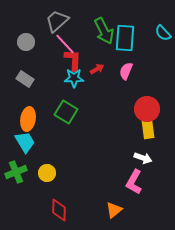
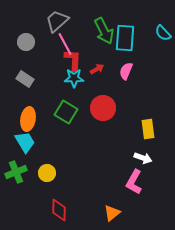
pink line: rotated 15 degrees clockwise
red circle: moved 44 px left, 1 px up
orange triangle: moved 2 px left, 3 px down
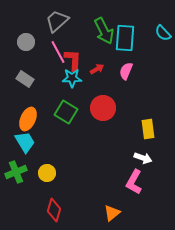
pink line: moved 7 px left, 8 px down
cyan star: moved 2 px left
orange ellipse: rotated 15 degrees clockwise
red diamond: moved 5 px left; rotated 15 degrees clockwise
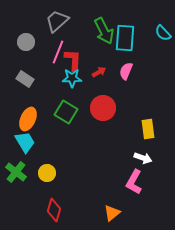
pink line: rotated 50 degrees clockwise
red arrow: moved 2 px right, 3 px down
green cross: rotated 30 degrees counterclockwise
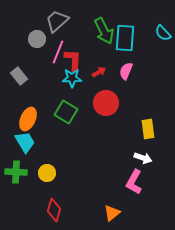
gray circle: moved 11 px right, 3 px up
gray rectangle: moved 6 px left, 3 px up; rotated 18 degrees clockwise
red circle: moved 3 px right, 5 px up
green cross: rotated 35 degrees counterclockwise
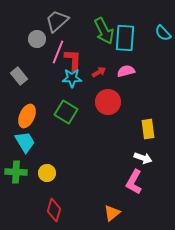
pink semicircle: rotated 54 degrees clockwise
red circle: moved 2 px right, 1 px up
orange ellipse: moved 1 px left, 3 px up
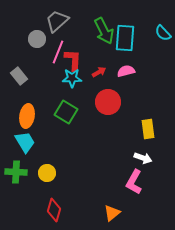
orange ellipse: rotated 15 degrees counterclockwise
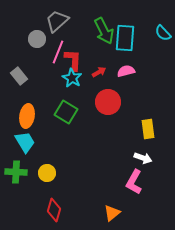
cyan star: rotated 30 degrees clockwise
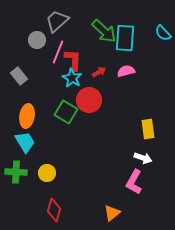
green arrow: rotated 20 degrees counterclockwise
gray circle: moved 1 px down
red circle: moved 19 px left, 2 px up
